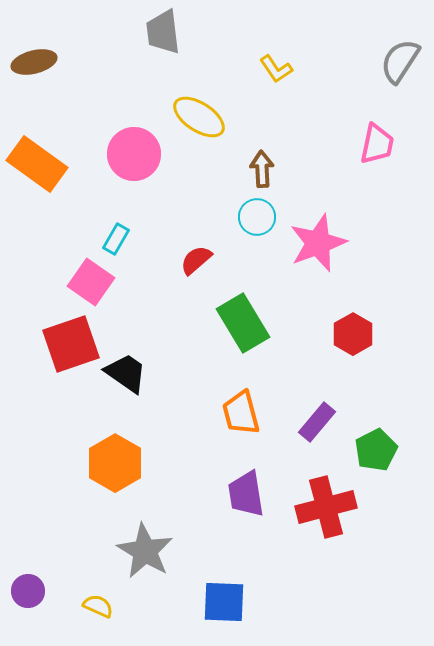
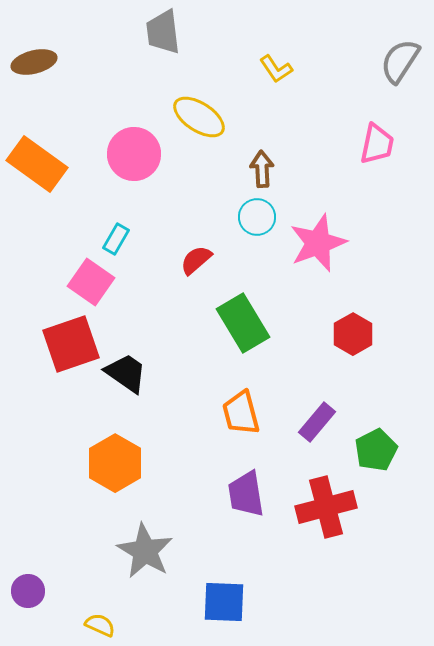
yellow semicircle: moved 2 px right, 19 px down
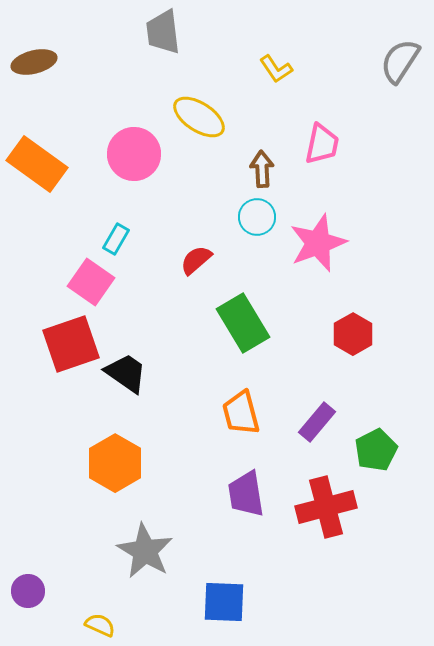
pink trapezoid: moved 55 px left
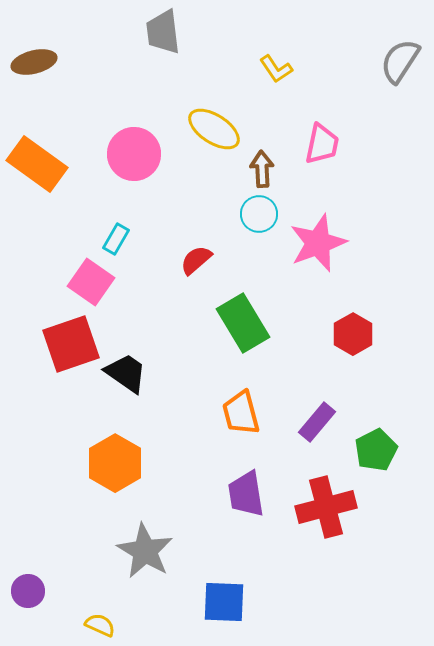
yellow ellipse: moved 15 px right, 12 px down
cyan circle: moved 2 px right, 3 px up
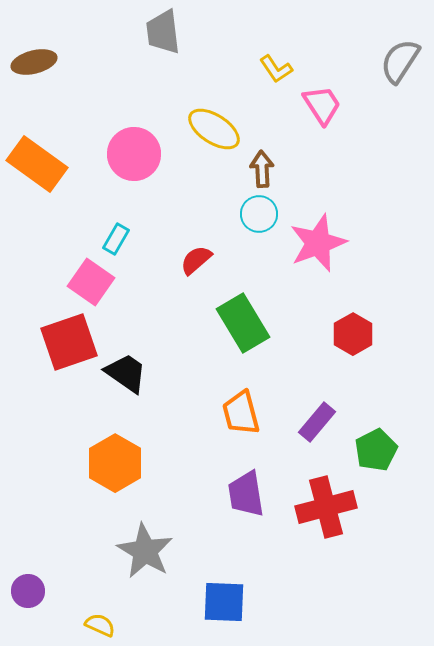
pink trapezoid: moved 39 px up; rotated 45 degrees counterclockwise
red square: moved 2 px left, 2 px up
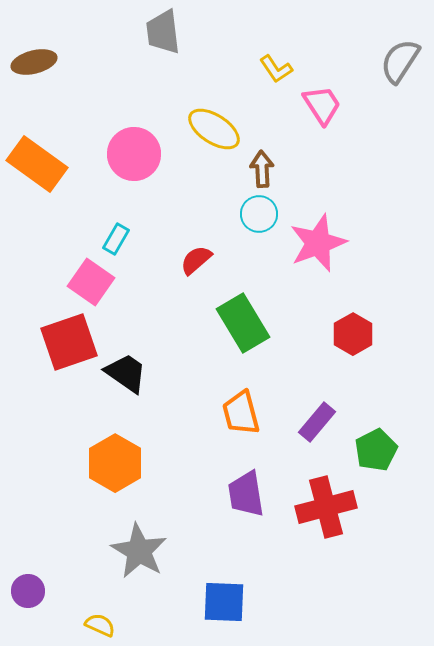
gray star: moved 6 px left
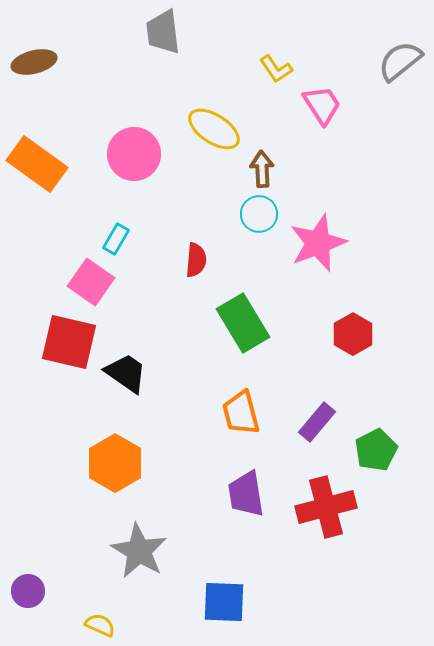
gray semicircle: rotated 18 degrees clockwise
red semicircle: rotated 136 degrees clockwise
red square: rotated 32 degrees clockwise
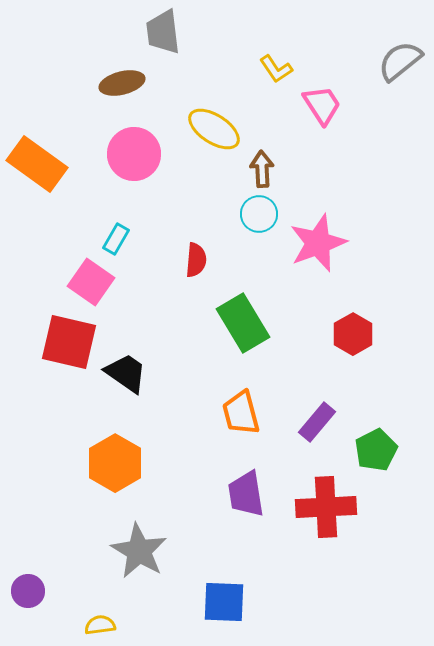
brown ellipse: moved 88 px right, 21 px down
red cross: rotated 12 degrees clockwise
yellow semicircle: rotated 32 degrees counterclockwise
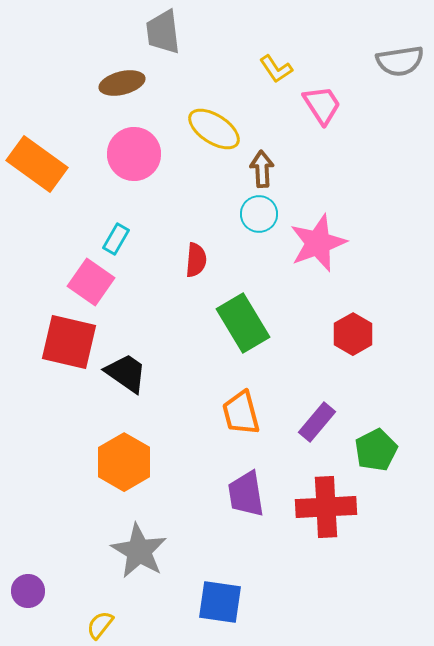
gray semicircle: rotated 150 degrees counterclockwise
orange hexagon: moved 9 px right, 1 px up
blue square: moved 4 px left; rotated 6 degrees clockwise
yellow semicircle: rotated 44 degrees counterclockwise
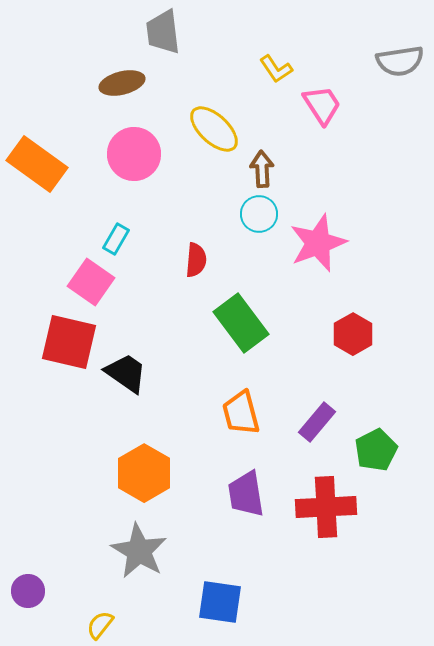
yellow ellipse: rotated 10 degrees clockwise
green rectangle: moved 2 px left; rotated 6 degrees counterclockwise
orange hexagon: moved 20 px right, 11 px down
